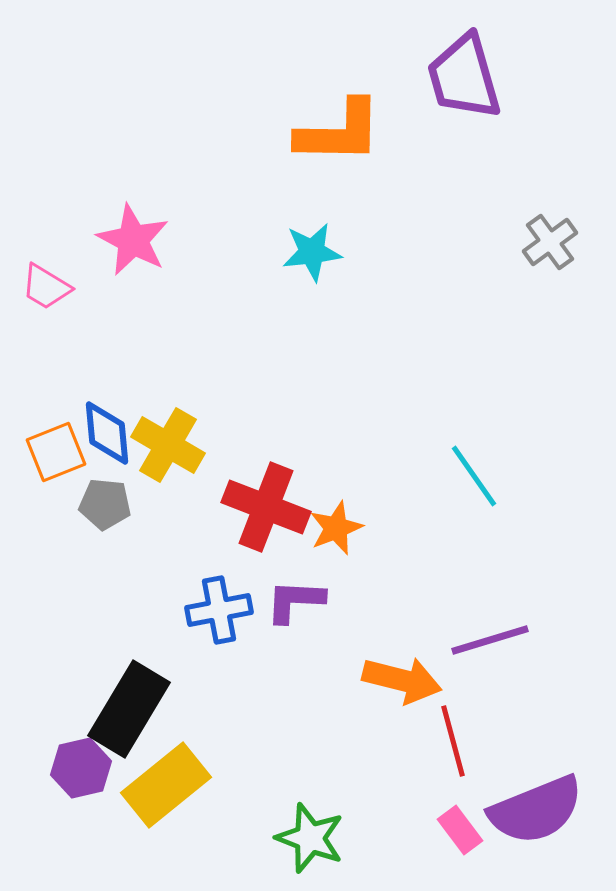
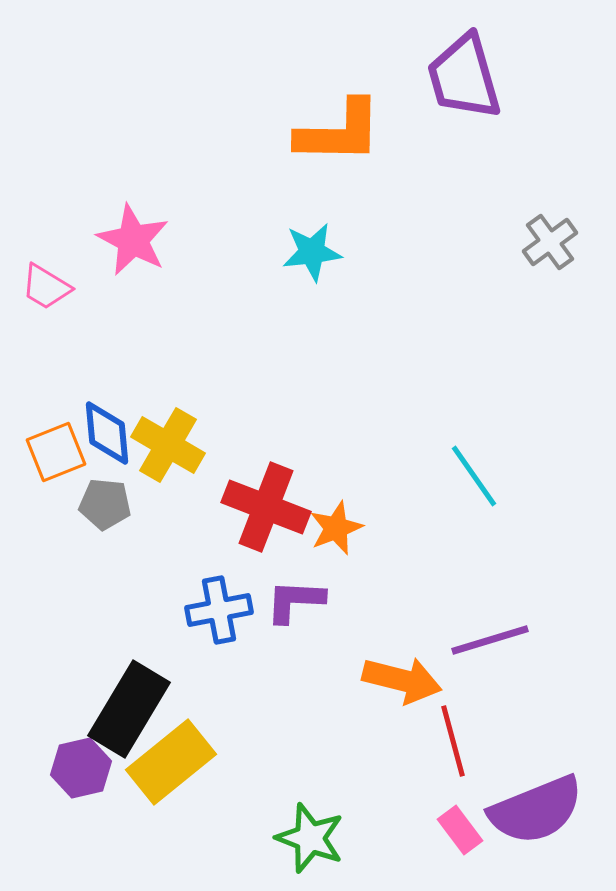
yellow rectangle: moved 5 px right, 23 px up
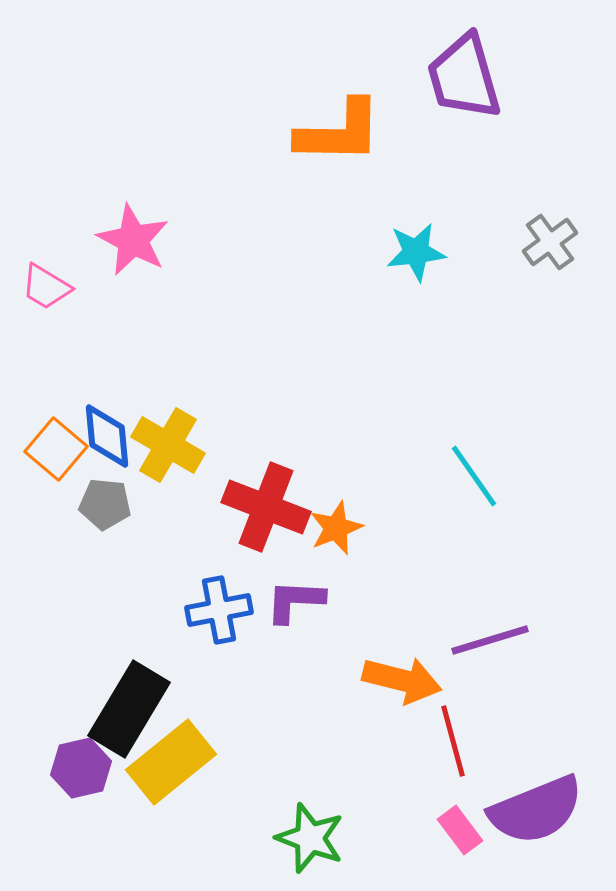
cyan star: moved 104 px right
blue diamond: moved 3 px down
orange square: moved 3 px up; rotated 28 degrees counterclockwise
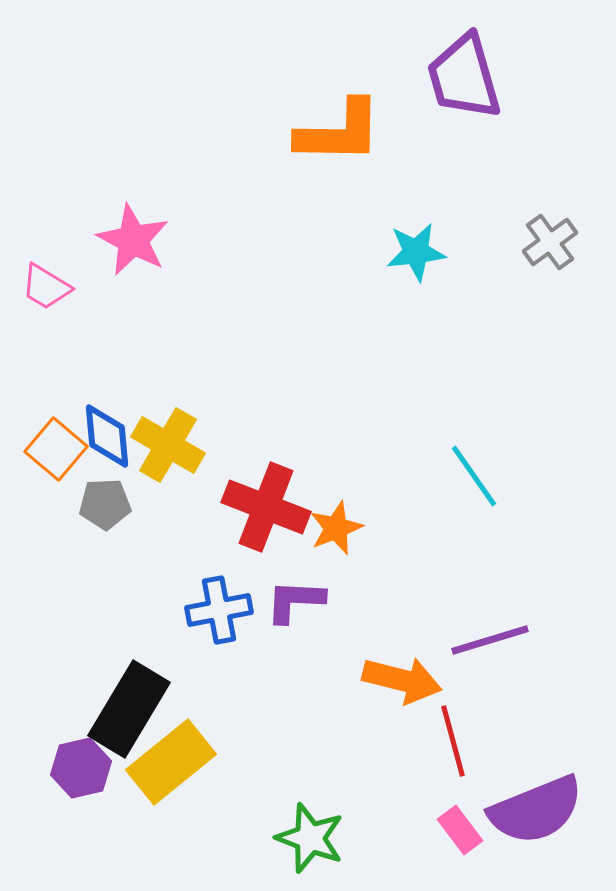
gray pentagon: rotated 9 degrees counterclockwise
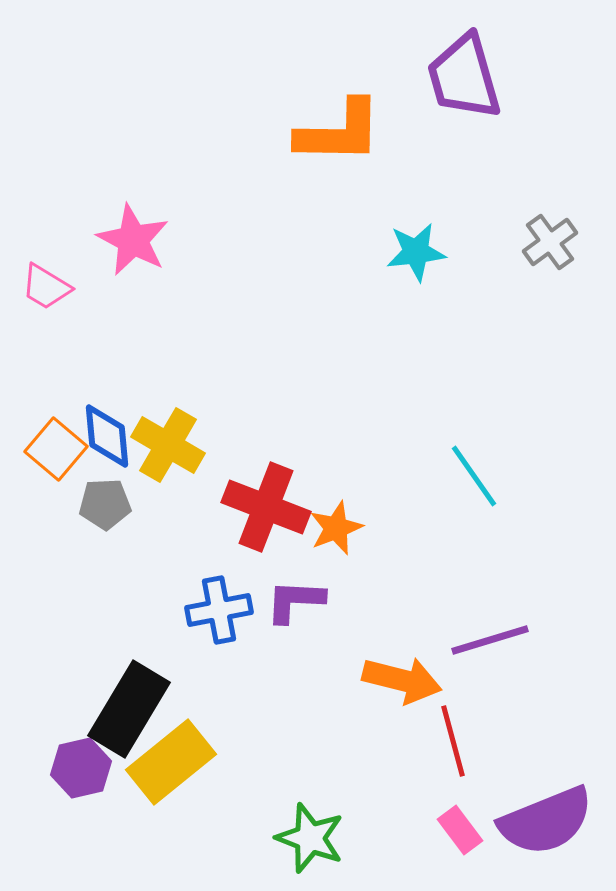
purple semicircle: moved 10 px right, 11 px down
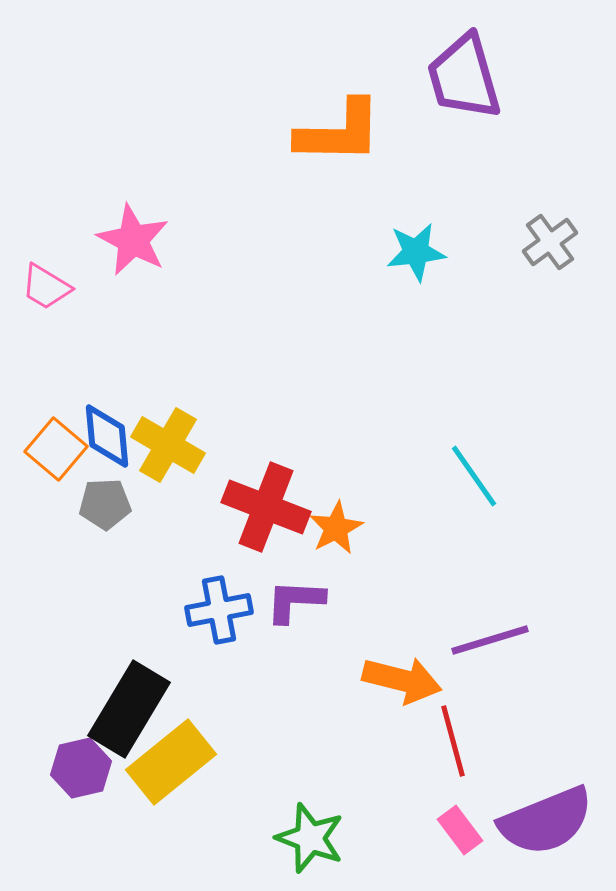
orange star: rotated 6 degrees counterclockwise
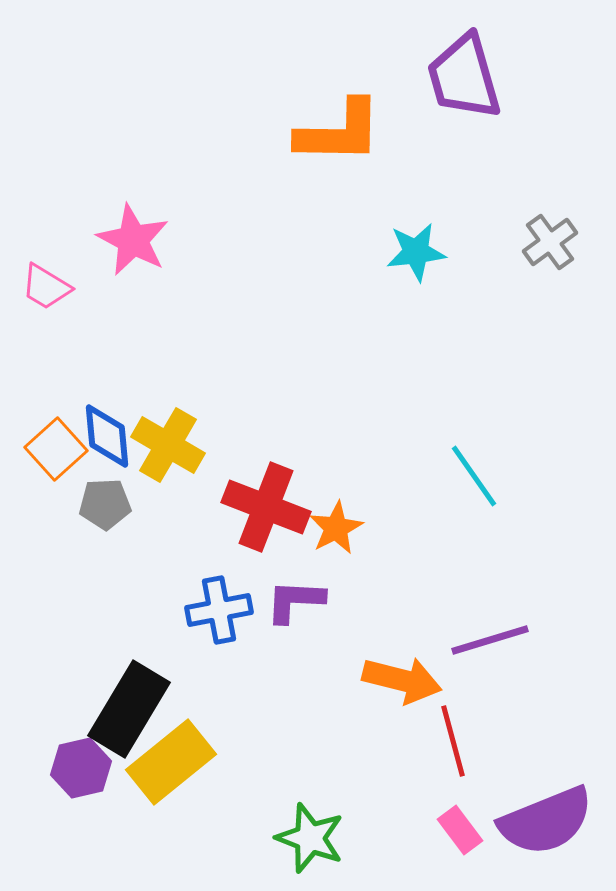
orange square: rotated 8 degrees clockwise
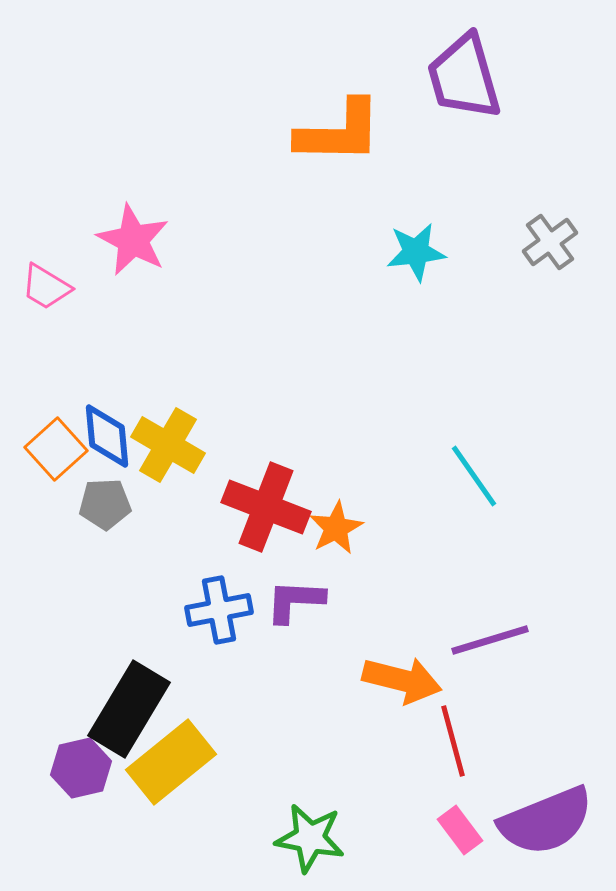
green star: rotated 10 degrees counterclockwise
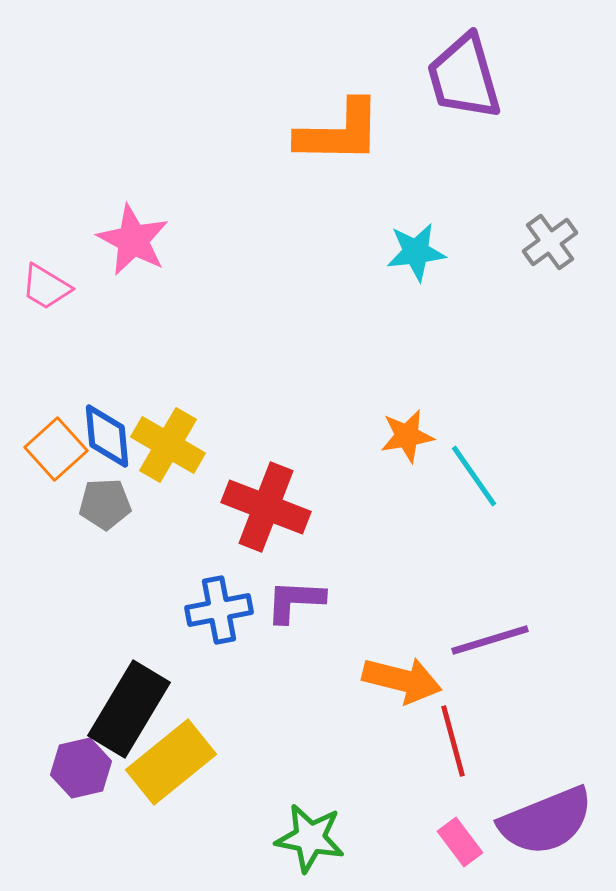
orange star: moved 71 px right, 92 px up; rotated 18 degrees clockwise
pink rectangle: moved 12 px down
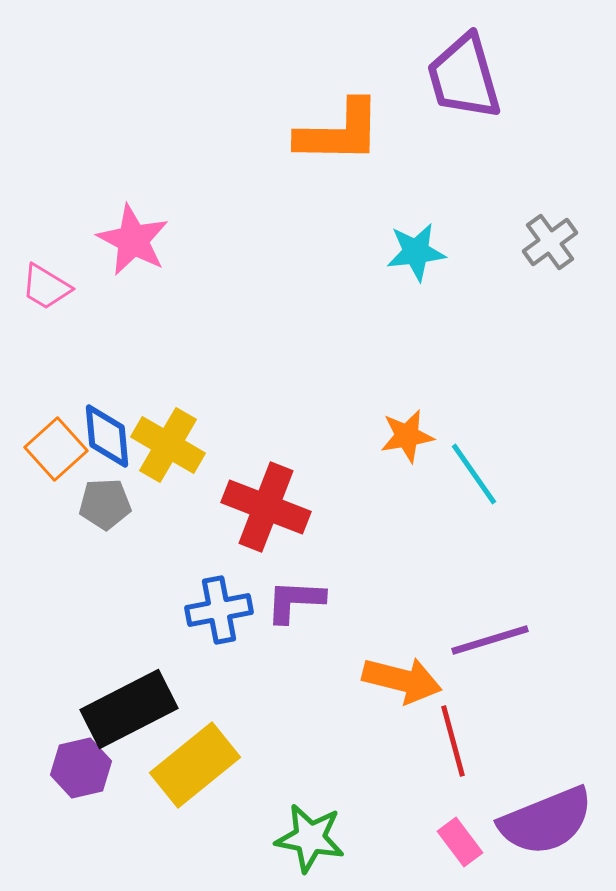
cyan line: moved 2 px up
black rectangle: rotated 32 degrees clockwise
yellow rectangle: moved 24 px right, 3 px down
